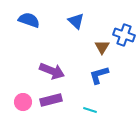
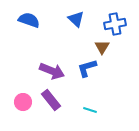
blue triangle: moved 2 px up
blue cross: moved 9 px left, 11 px up; rotated 30 degrees counterclockwise
blue L-shape: moved 12 px left, 7 px up
purple rectangle: rotated 65 degrees clockwise
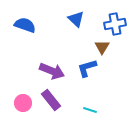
blue semicircle: moved 4 px left, 5 px down
pink circle: moved 1 px down
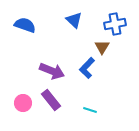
blue triangle: moved 2 px left, 1 px down
blue L-shape: rotated 30 degrees counterclockwise
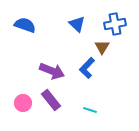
blue triangle: moved 3 px right, 4 px down
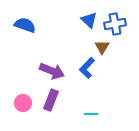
blue triangle: moved 12 px right, 4 px up
purple rectangle: rotated 60 degrees clockwise
cyan line: moved 1 px right, 4 px down; rotated 16 degrees counterclockwise
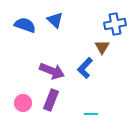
blue triangle: moved 34 px left
blue L-shape: moved 2 px left
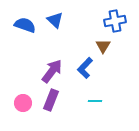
blue cross: moved 3 px up
brown triangle: moved 1 px right, 1 px up
purple arrow: rotated 75 degrees counterclockwise
cyan line: moved 4 px right, 13 px up
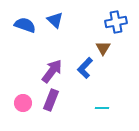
blue cross: moved 1 px right, 1 px down
brown triangle: moved 2 px down
cyan line: moved 7 px right, 7 px down
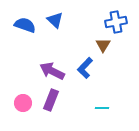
brown triangle: moved 3 px up
purple arrow: rotated 100 degrees counterclockwise
